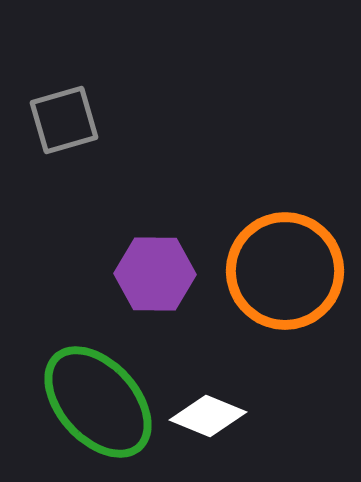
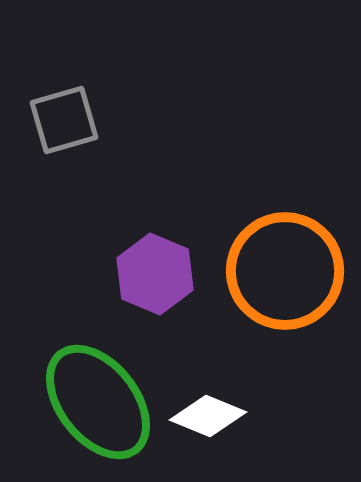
purple hexagon: rotated 22 degrees clockwise
green ellipse: rotated 4 degrees clockwise
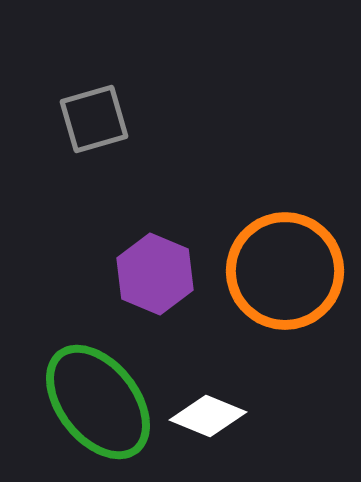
gray square: moved 30 px right, 1 px up
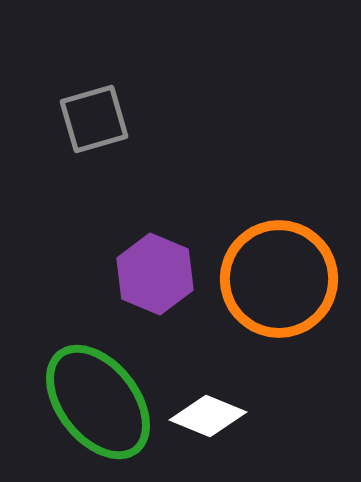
orange circle: moved 6 px left, 8 px down
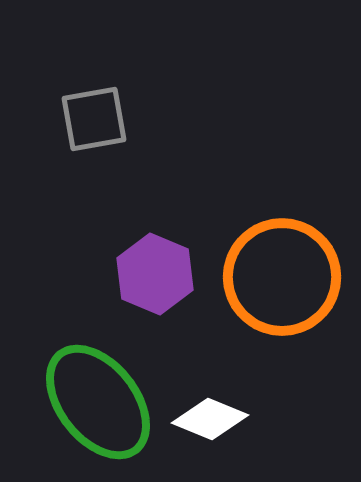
gray square: rotated 6 degrees clockwise
orange circle: moved 3 px right, 2 px up
white diamond: moved 2 px right, 3 px down
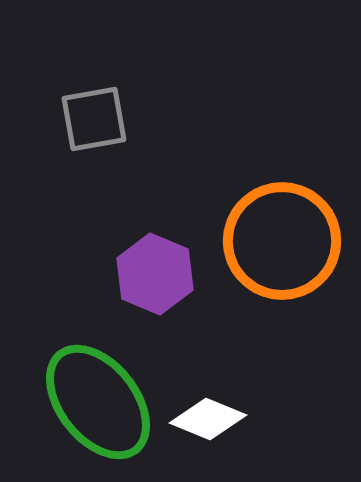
orange circle: moved 36 px up
white diamond: moved 2 px left
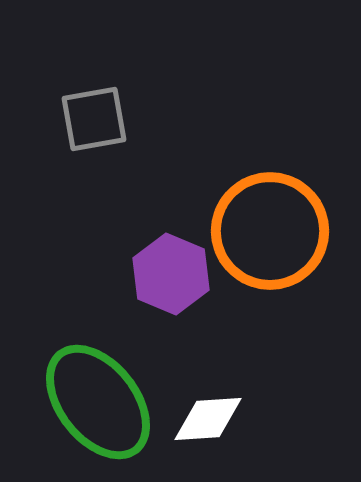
orange circle: moved 12 px left, 10 px up
purple hexagon: moved 16 px right
white diamond: rotated 26 degrees counterclockwise
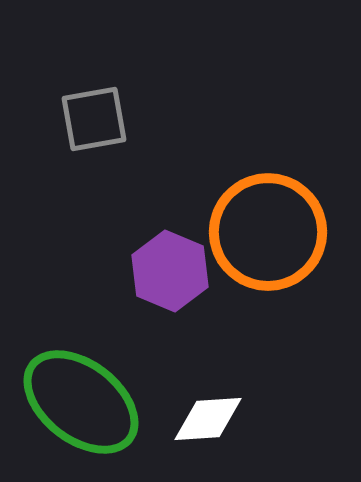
orange circle: moved 2 px left, 1 px down
purple hexagon: moved 1 px left, 3 px up
green ellipse: moved 17 px left; rotated 14 degrees counterclockwise
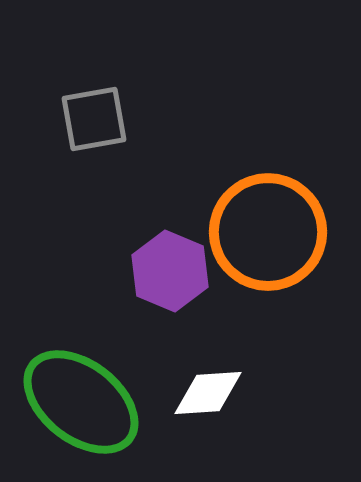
white diamond: moved 26 px up
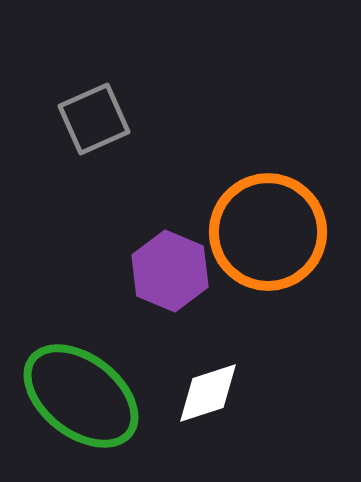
gray square: rotated 14 degrees counterclockwise
white diamond: rotated 14 degrees counterclockwise
green ellipse: moved 6 px up
